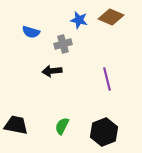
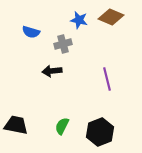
black hexagon: moved 4 px left
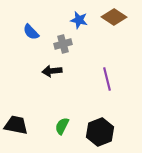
brown diamond: moved 3 px right; rotated 10 degrees clockwise
blue semicircle: rotated 30 degrees clockwise
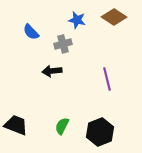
blue star: moved 2 px left
black trapezoid: rotated 10 degrees clockwise
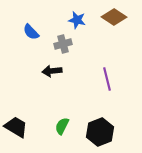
black trapezoid: moved 2 px down; rotated 10 degrees clockwise
